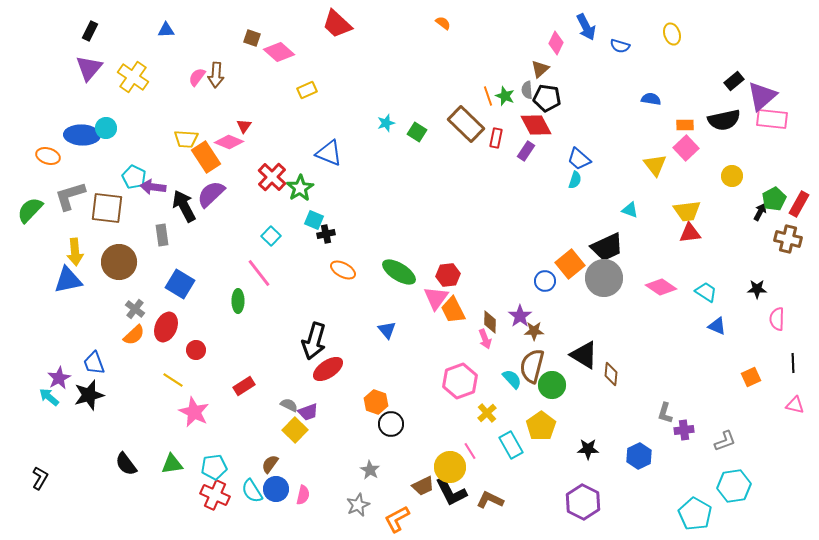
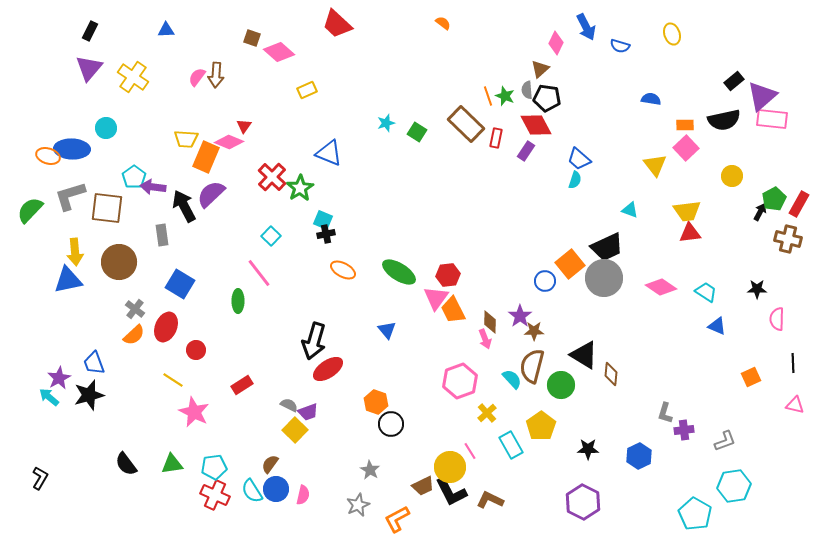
blue ellipse at (82, 135): moved 10 px left, 14 px down
orange rectangle at (206, 157): rotated 56 degrees clockwise
cyan pentagon at (134, 177): rotated 10 degrees clockwise
cyan square at (314, 220): moved 9 px right
green circle at (552, 385): moved 9 px right
red rectangle at (244, 386): moved 2 px left, 1 px up
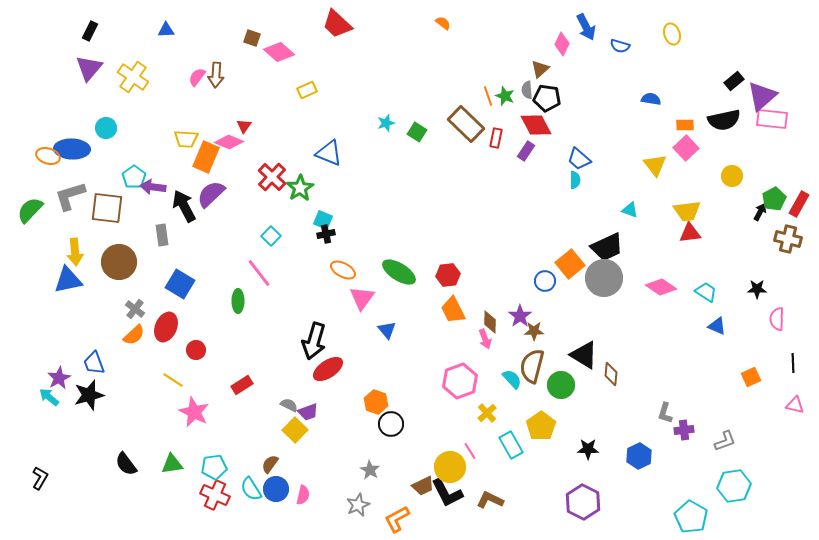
pink diamond at (556, 43): moved 6 px right, 1 px down
cyan semicircle at (575, 180): rotated 18 degrees counterclockwise
pink triangle at (436, 298): moved 74 px left
cyan semicircle at (252, 491): moved 1 px left, 2 px up
black L-shape at (451, 492): moved 4 px left, 1 px down
cyan pentagon at (695, 514): moved 4 px left, 3 px down
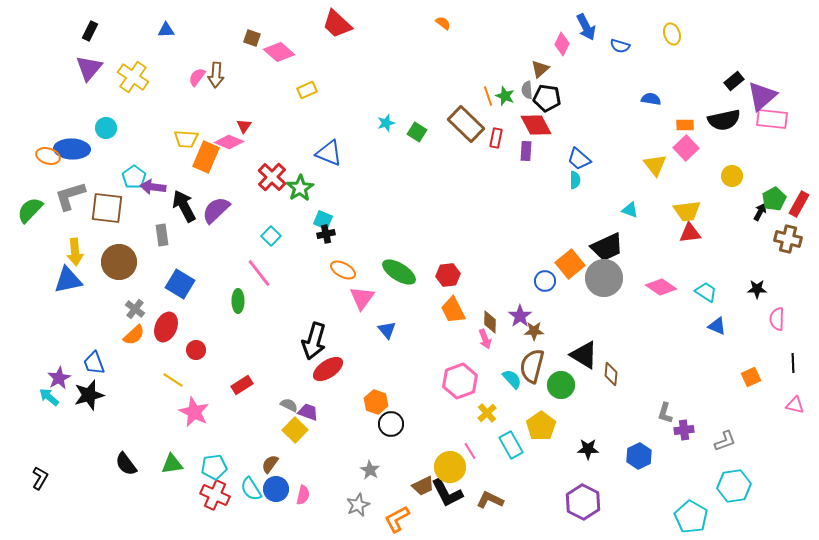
purple rectangle at (526, 151): rotated 30 degrees counterclockwise
purple semicircle at (211, 194): moved 5 px right, 16 px down
purple trapezoid at (308, 412): rotated 140 degrees counterclockwise
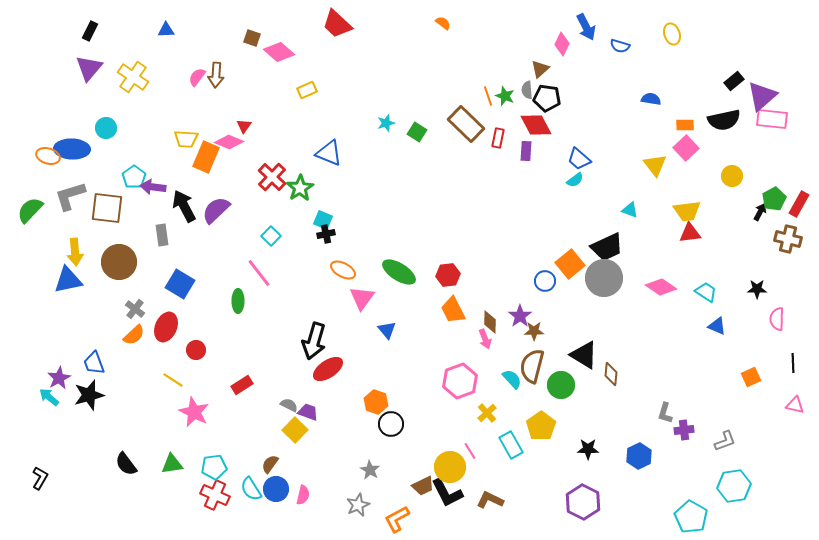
red rectangle at (496, 138): moved 2 px right
cyan semicircle at (575, 180): rotated 54 degrees clockwise
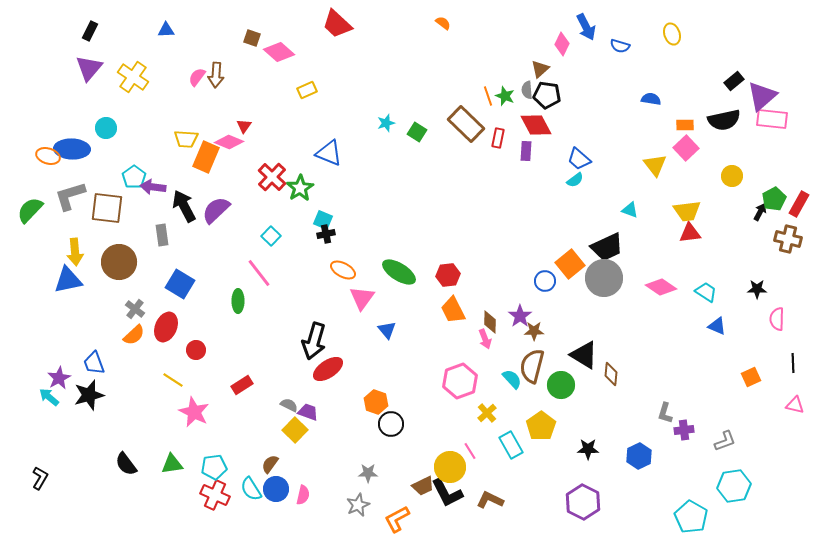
black pentagon at (547, 98): moved 3 px up
gray star at (370, 470): moved 2 px left, 3 px down; rotated 30 degrees counterclockwise
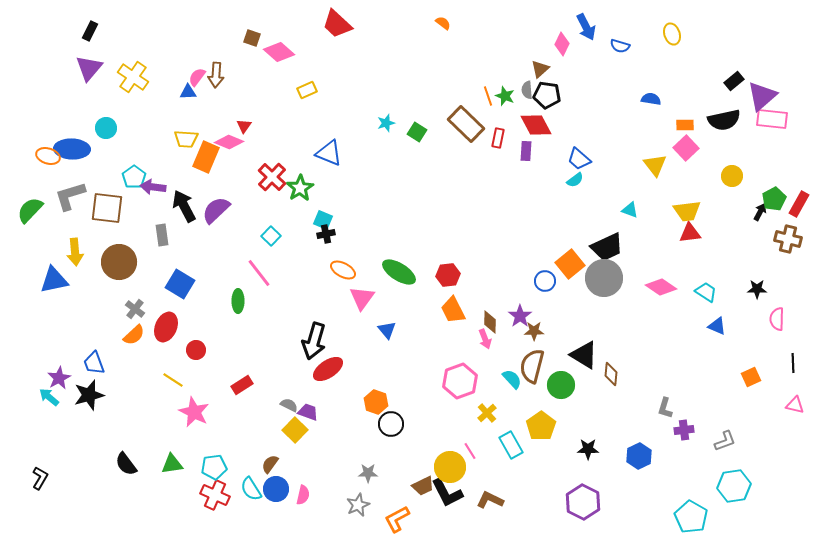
blue triangle at (166, 30): moved 22 px right, 62 px down
blue triangle at (68, 280): moved 14 px left
gray L-shape at (665, 413): moved 5 px up
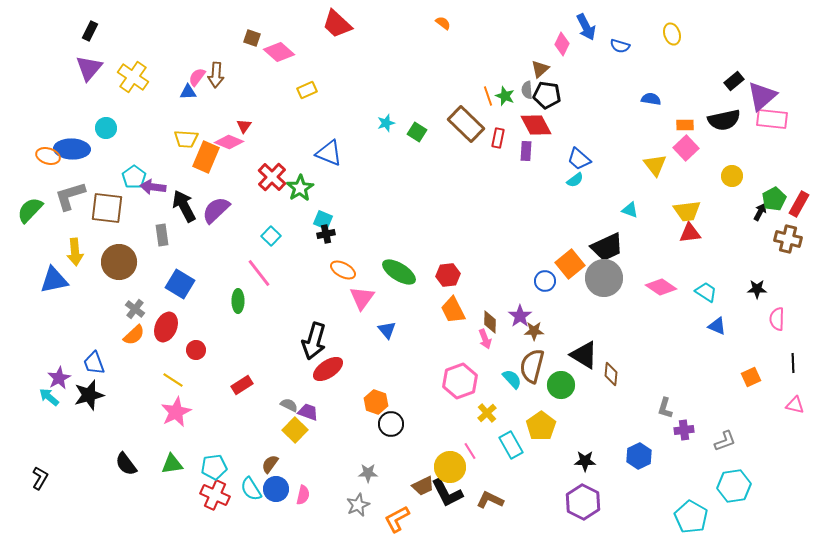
pink star at (194, 412): moved 18 px left; rotated 20 degrees clockwise
black star at (588, 449): moved 3 px left, 12 px down
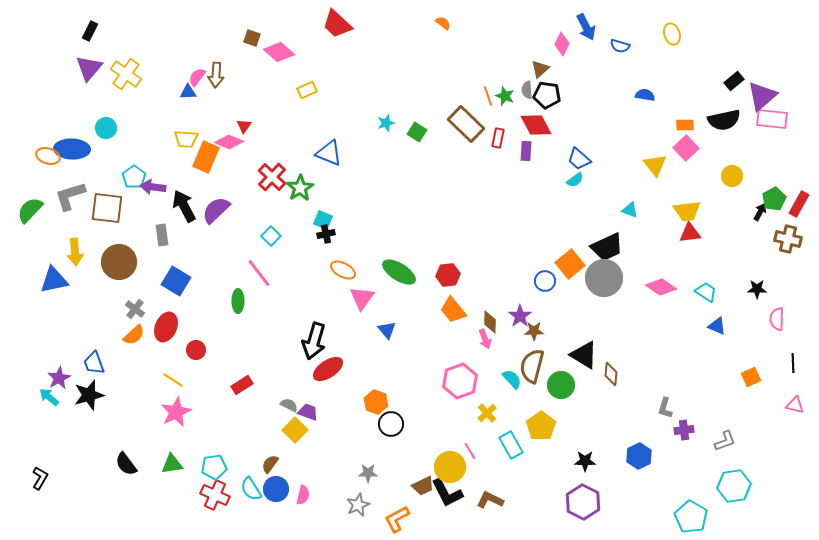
yellow cross at (133, 77): moved 7 px left, 3 px up
blue semicircle at (651, 99): moved 6 px left, 4 px up
blue square at (180, 284): moved 4 px left, 3 px up
orange trapezoid at (453, 310): rotated 12 degrees counterclockwise
